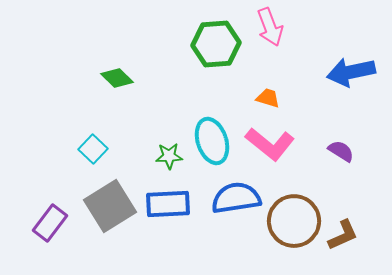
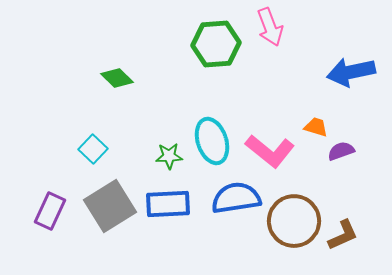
orange trapezoid: moved 48 px right, 29 px down
pink L-shape: moved 7 px down
purple semicircle: rotated 52 degrees counterclockwise
purple rectangle: moved 12 px up; rotated 12 degrees counterclockwise
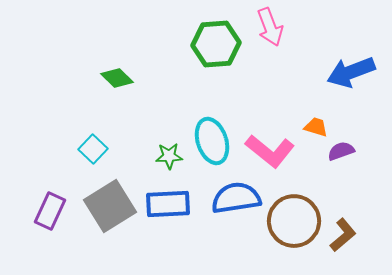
blue arrow: rotated 9 degrees counterclockwise
brown L-shape: rotated 16 degrees counterclockwise
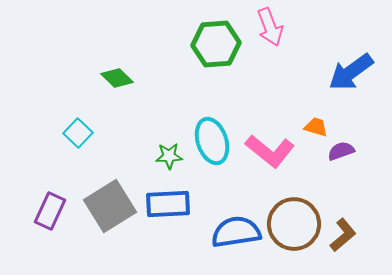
blue arrow: rotated 15 degrees counterclockwise
cyan square: moved 15 px left, 16 px up
blue semicircle: moved 34 px down
brown circle: moved 3 px down
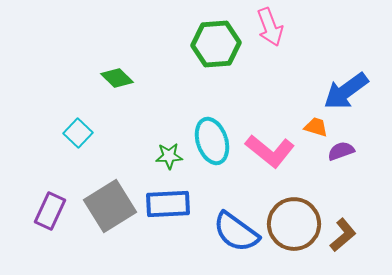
blue arrow: moved 5 px left, 19 px down
blue semicircle: rotated 135 degrees counterclockwise
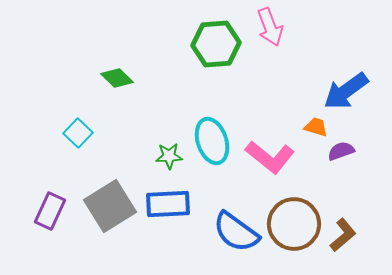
pink L-shape: moved 6 px down
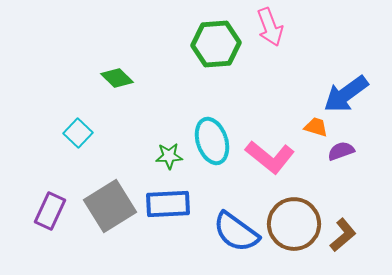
blue arrow: moved 3 px down
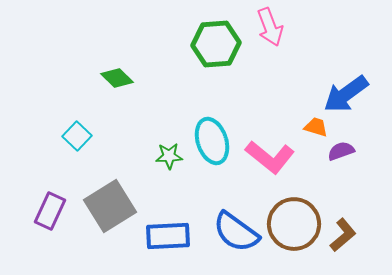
cyan square: moved 1 px left, 3 px down
blue rectangle: moved 32 px down
